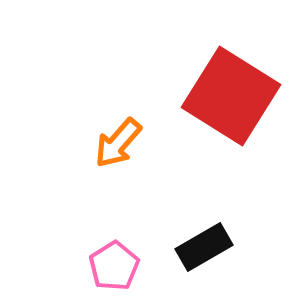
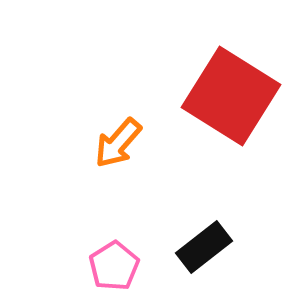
black rectangle: rotated 8 degrees counterclockwise
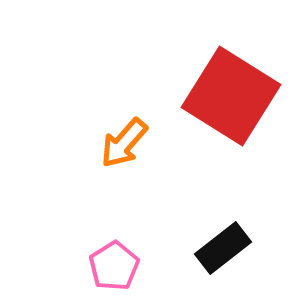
orange arrow: moved 6 px right
black rectangle: moved 19 px right, 1 px down
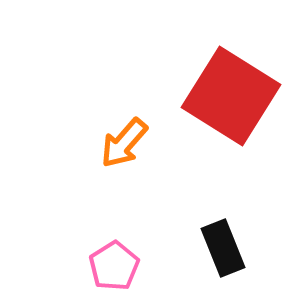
black rectangle: rotated 74 degrees counterclockwise
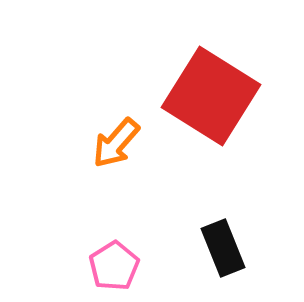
red square: moved 20 px left
orange arrow: moved 8 px left
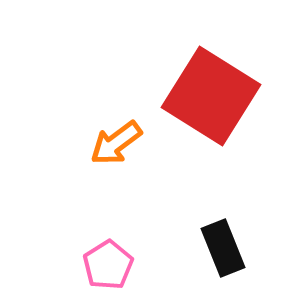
orange arrow: rotated 12 degrees clockwise
pink pentagon: moved 6 px left, 1 px up
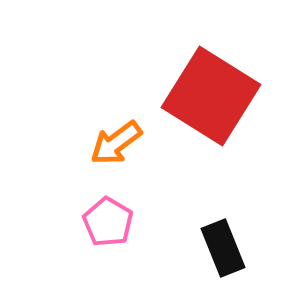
pink pentagon: moved 43 px up; rotated 9 degrees counterclockwise
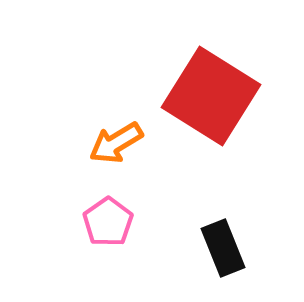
orange arrow: rotated 6 degrees clockwise
pink pentagon: rotated 6 degrees clockwise
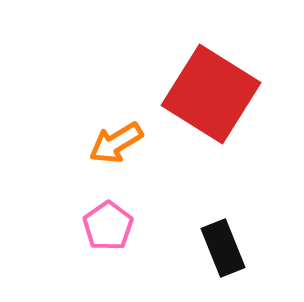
red square: moved 2 px up
pink pentagon: moved 4 px down
